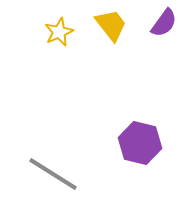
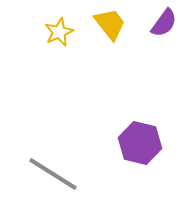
yellow trapezoid: moved 1 px left, 1 px up
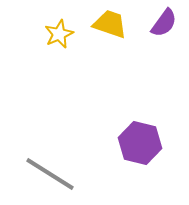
yellow trapezoid: rotated 33 degrees counterclockwise
yellow star: moved 2 px down
gray line: moved 3 px left
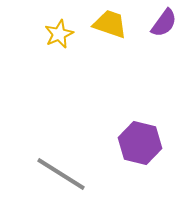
gray line: moved 11 px right
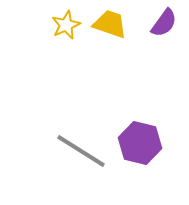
yellow star: moved 7 px right, 9 px up
gray line: moved 20 px right, 23 px up
